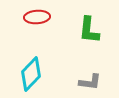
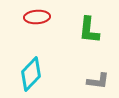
gray L-shape: moved 8 px right, 1 px up
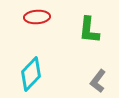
gray L-shape: rotated 120 degrees clockwise
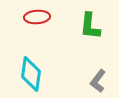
green L-shape: moved 1 px right, 4 px up
cyan diamond: rotated 36 degrees counterclockwise
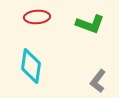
green L-shape: moved 2 px up; rotated 76 degrees counterclockwise
cyan diamond: moved 8 px up
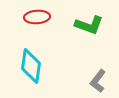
green L-shape: moved 1 px left, 1 px down
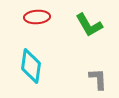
green L-shape: rotated 40 degrees clockwise
gray L-shape: moved 2 px up; rotated 140 degrees clockwise
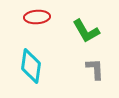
green L-shape: moved 3 px left, 6 px down
gray L-shape: moved 3 px left, 10 px up
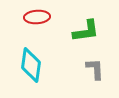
green L-shape: rotated 68 degrees counterclockwise
cyan diamond: moved 1 px up
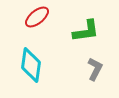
red ellipse: rotated 35 degrees counterclockwise
gray L-shape: rotated 30 degrees clockwise
